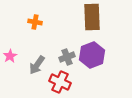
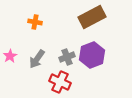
brown rectangle: rotated 64 degrees clockwise
gray arrow: moved 6 px up
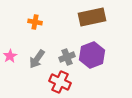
brown rectangle: rotated 16 degrees clockwise
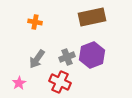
pink star: moved 9 px right, 27 px down
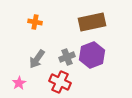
brown rectangle: moved 5 px down
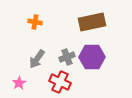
purple hexagon: moved 2 px down; rotated 20 degrees clockwise
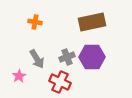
gray arrow: rotated 66 degrees counterclockwise
pink star: moved 7 px up
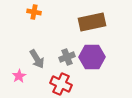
orange cross: moved 1 px left, 10 px up
red cross: moved 1 px right, 2 px down
